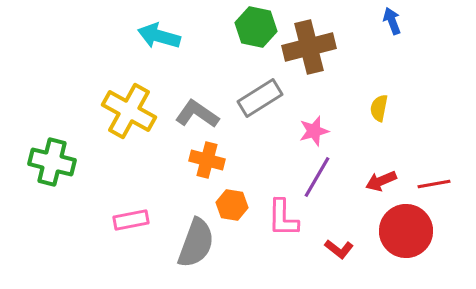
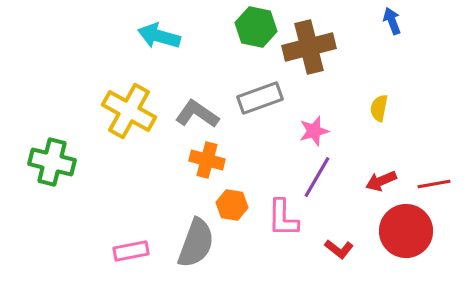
gray rectangle: rotated 12 degrees clockwise
pink rectangle: moved 31 px down
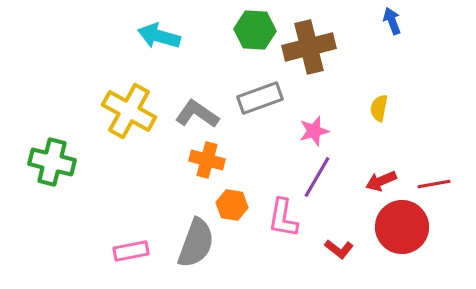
green hexagon: moved 1 px left, 3 px down; rotated 9 degrees counterclockwise
pink L-shape: rotated 9 degrees clockwise
red circle: moved 4 px left, 4 px up
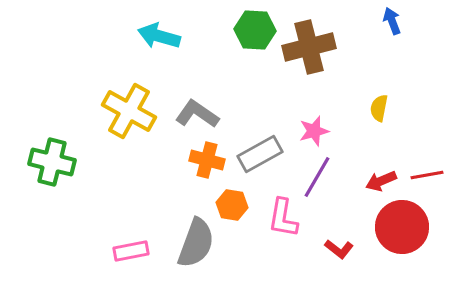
gray rectangle: moved 56 px down; rotated 9 degrees counterclockwise
red line: moved 7 px left, 9 px up
